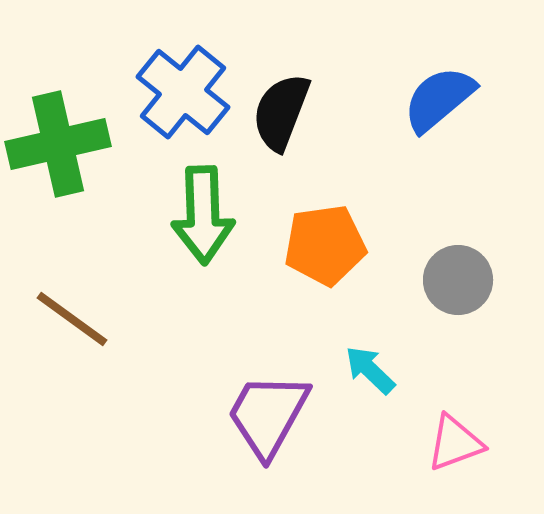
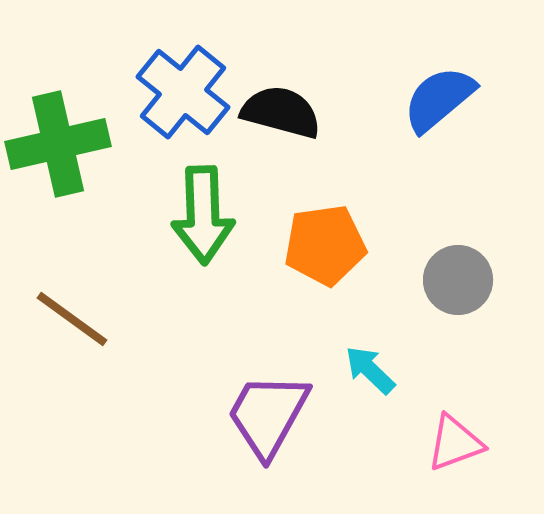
black semicircle: rotated 84 degrees clockwise
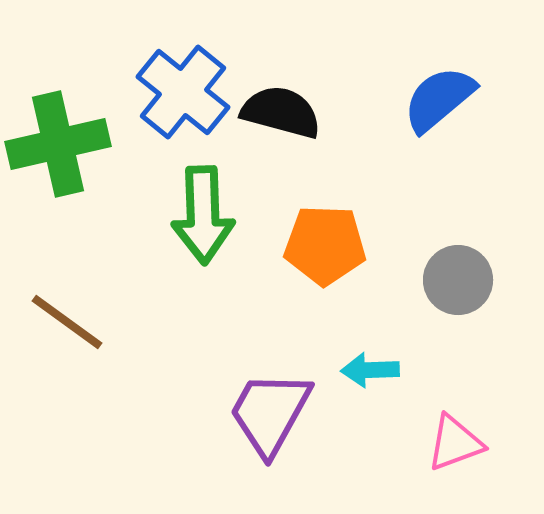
orange pentagon: rotated 10 degrees clockwise
brown line: moved 5 px left, 3 px down
cyan arrow: rotated 46 degrees counterclockwise
purple trapezoid: moved 2 px right, 2 px up
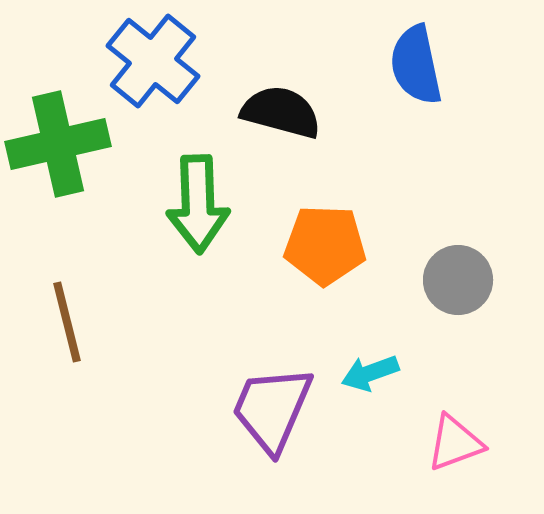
blue cross: moved 30 px left, 31 px up
blue semicircle: moved 23 px left, 34 px up; rotated 62 degrees counterclockwise
green arrow: moved 5 px left, 11 px up
brown line: rotated 40 degrees clockwise
cyan arrow: moved 3 px down; rotated 18 degrees counterclockwise
purple trapezoid: moved 2 px right, 4 px up; rotated 6 degrees counterclockwise
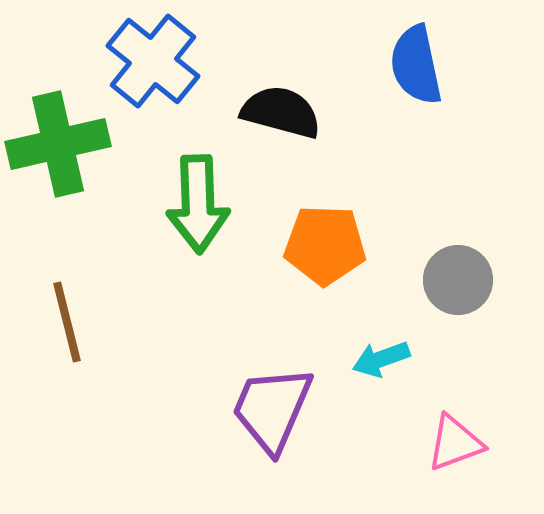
cyan arrow: moved 11 px right, 14 px up
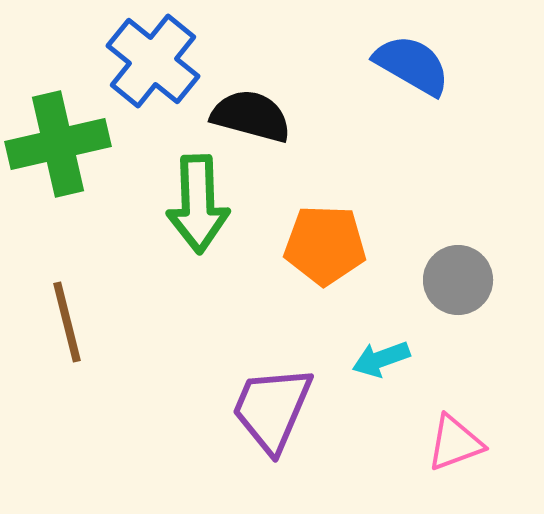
blue semicircle: moved 4 px left; rotated 132 degrees clockwise
black semicircle: moved 30 px left, 4 px down
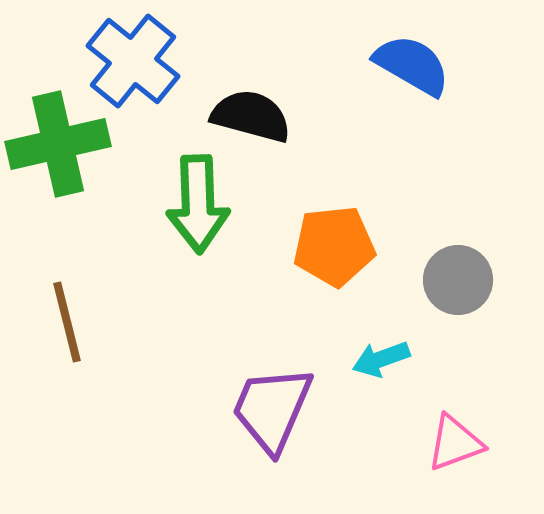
blue cross: moved 20 px left
orange pentagon: moved 9 px right, 1 px down; rotated 8 degrees counterclockwise
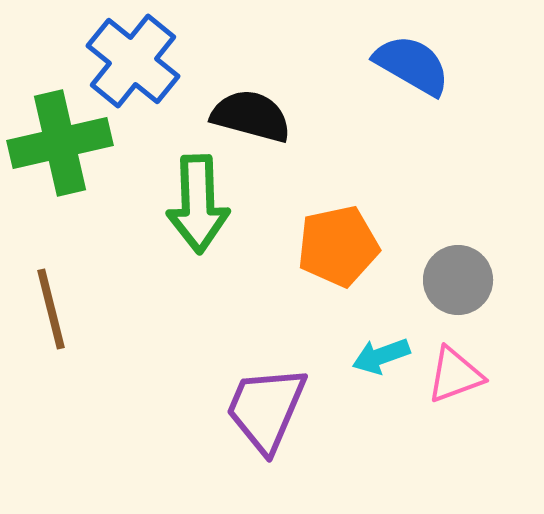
green cross: moved 2 px right, 1 px up
orange pentagon: moved 4 px right; rotated 6 degrees counterclockwise
brown line: moved 16 px left, 13 px up
cyan arrow: moved 3 px up
purple trapezoid: moved 6 px left
pink triangle: moved 68 px up
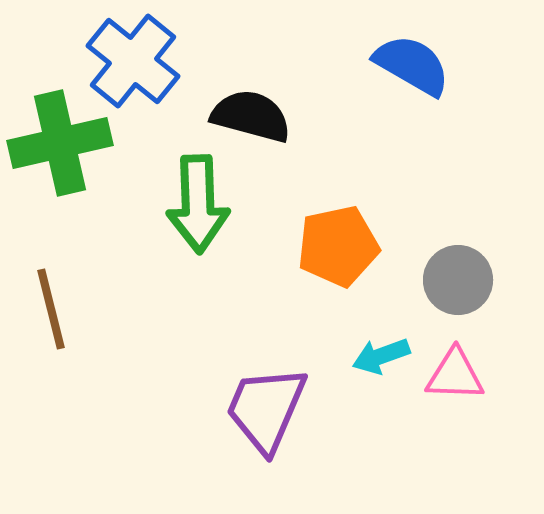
pink triangle: rotated 22 degrees clockwise
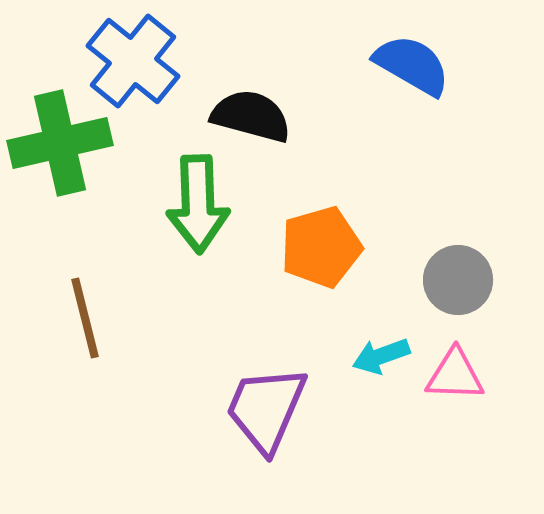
orange pentagon: moved 17 px left, 1 px down; rotated 4 degrees counterclockwise
brown line: moved 34 px right, 9 px down
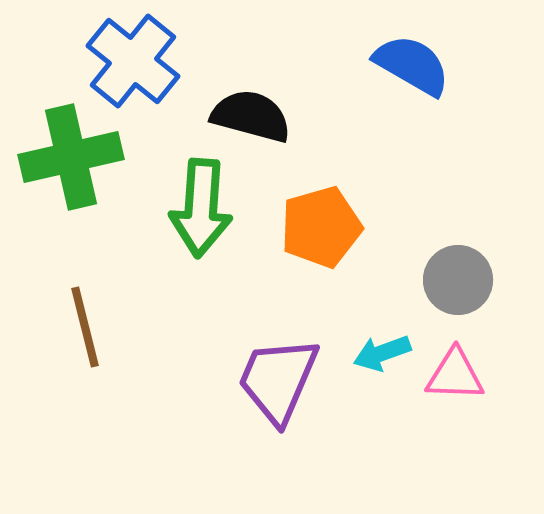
green cross: moved 11 px right, 14 px down
green arrow: moved 3 px right, 4 px down; rotated 6 degrees clockwise
orange pentagon: moved 20 px up
brown line: moved 9 px down
cyan arrow: moved 1 px right, 3 px up
purple trapezoid: moved 12 px right, 29 px up
